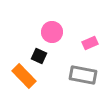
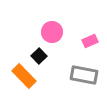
pink rectangle: moved 2 px up
black square: rotated 21 degrees clockwise
gray rectangle: moved 1 px right
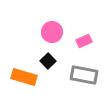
pink rectangle: moved 6 px left
black square: moved 9 px right, 5 px down
orange rectangle: moved 1 px down; rotated 30 degrees counterclockwise
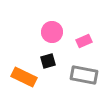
black square: rotated 28 degrees clockwise
orange rectangle: rotated 10 degrees clockwise
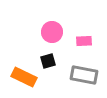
pink rectangle: rotated 21 degrees clockwise
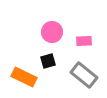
gray rectangle: rotated 28 degrees clockwise
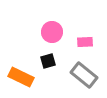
pink rectangle: moved 1 px right, 1 px down
orange rectangle: moved 3 px left
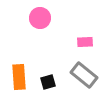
pink circle: moved 12 px left, 14 px up
black square: moved 21 px down
orange rectangle: moved 2 px left; rotated 60 degrees clockwise
